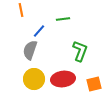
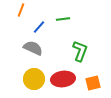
orange line: rotated 32 degrees clockwise
blue line: moved 4 px up
gray semicircle: moved 3 px right, 2 px up; rotated 96 degrees clockwise
orange square: moved 1 px left, 1 px up
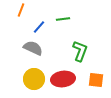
orange square: moved 3 px right, 3 px up; rotated 21 degrees clockwise
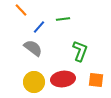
orange line: rotated 64 degrees counterclockwise
gray semicircle: rotated 12 degrees clockwise
yellow circle: moved 3 px down
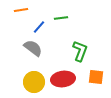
orange line: rotated 56 degrees counterclockwise
green line: moved 2 px left, 1 px up
orange square: moved 3 px up
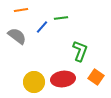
blue line: moved 3 px right
gray semicircle: moved 16 px left, 12 px up
orange square: rotated 28 degrees clockwise
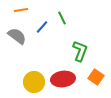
green line: moved 1 px right; rotated 72 degrees clockwise
